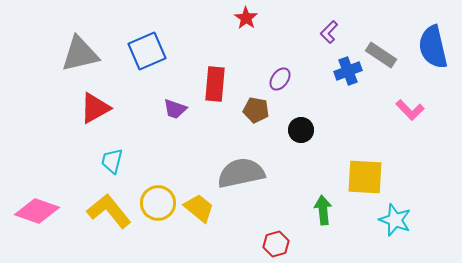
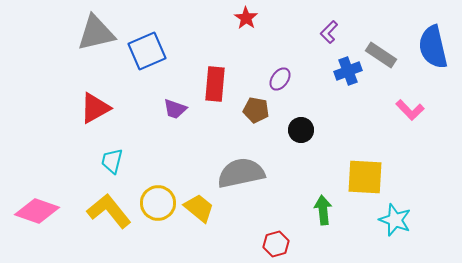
gray triangle: moved 16 px right, 21 px up
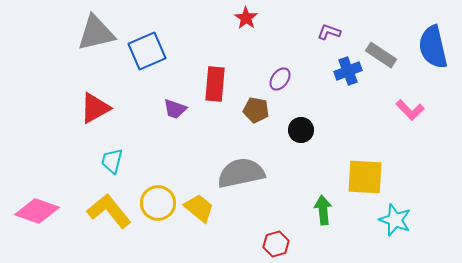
purple L-shape: rotated 65 degrees clockwise
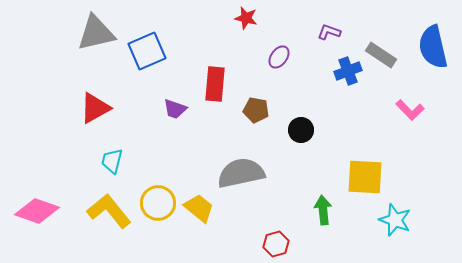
red star: rotated 20 degrees counterclockwise
purple ellipse: moved 1 px left, 22 px up
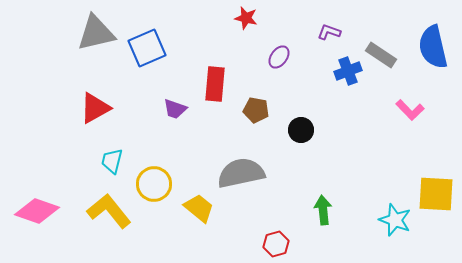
blue square: moved 3 px up
yellow square: moved 71 px right, 17 px down
yellow circle: moved 4 px left, 19 px up
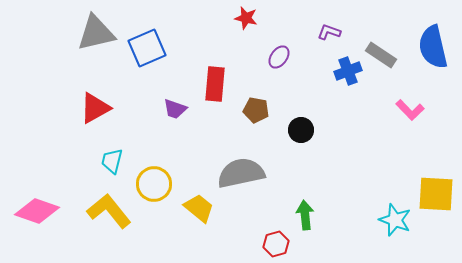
green arrow: moved 18 px left, 5 px down
